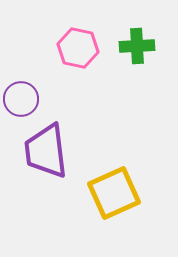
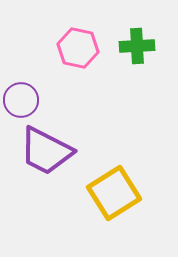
purple circle: moved 1 px down
purple trapezoid: rotated 56 degrees counterclockwise
yellow square: rotated 8 degrees counterclockwise
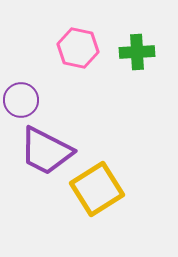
green cross: moved 6 px down
yellow square: moved 17 px left, 4 px up
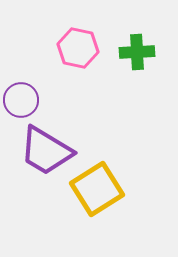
purple trapezoid: rotated 4 degrees clockwise
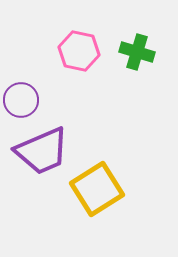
pink hexagon: moved 1 px right, 3 px down
green cross: rotated 20 degrees clockwise
purple trapezoid: moved 4 px left; rotated 54 degrees counterclockwise
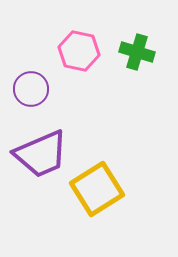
purple circle: moved 10 px right, 11 px up
purple trapezoid: moved 1 px left, 3 px down
